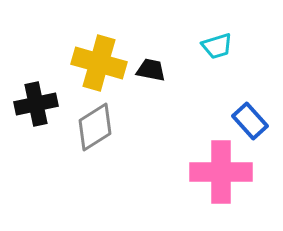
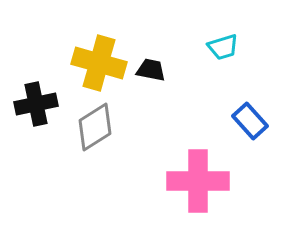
cyan trapezoid: moved 6 px right, 1 px down
pink cross: moved 23 px left, 9 px down
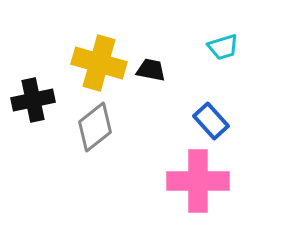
black cross: moved 3 px left, 4 px up
blue rectangle: moved 39 px left
gray diamond: rotated 6 degrees counterclockwise
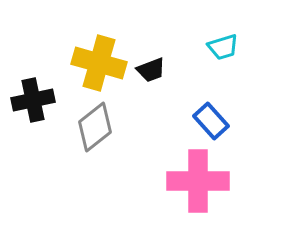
black trapezoid: rotated 148 degrees clockwise
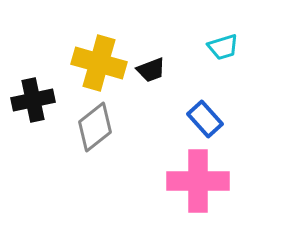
blue rectangle: moved 6 px left, 2 px up
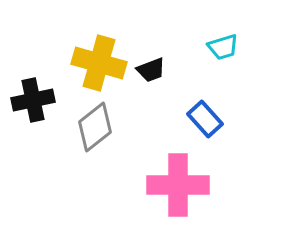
pink cross: moved 20 px left, 4 px down
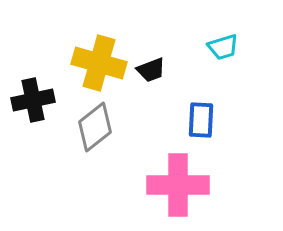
blue rectangle: moved 4 px left, 1 px down; rotated 45 degrees clockwise
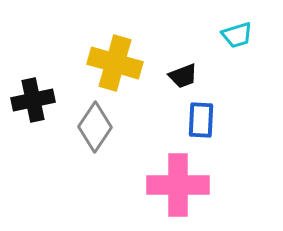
cyan trapezoid: moved 14 px right, 12 px up
yellow cross: moved 16 px right
black trapezoid: moved 32 px right, 6 px down
gray diamond: rotated 18 degrees counterclockwise
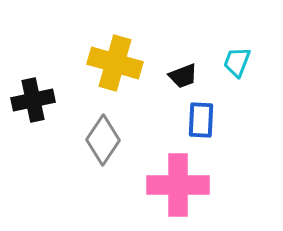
cyan trapezoid: moved 27 px down; rotated 128 degrees clockwise
gray diamond: moved 8 px right, 13 px down
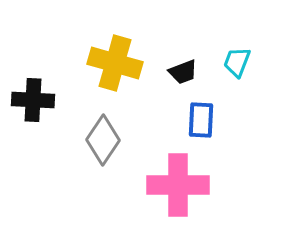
black trapezoid: moved 4 px up
black cross: rotated 15 degrees clockwise
